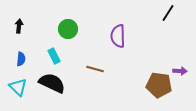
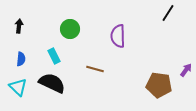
green circle: moved 2 px right
purple arrow: moved 6 px right, 1 px up; rotated 56 degrees counterclockwise
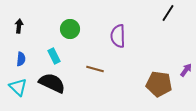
brown pentagon: moved 1 px up
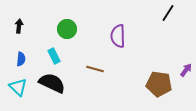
green circle: moved 3 px left
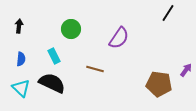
green circle: moved 4 px right
purple semicircle: moved 1 px right, 2 px down; rotated 145 degrees counterclockwise
cyan triangle: moved 3 px right, 1 px down
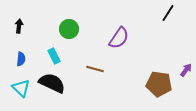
green circle: moved 2 px left
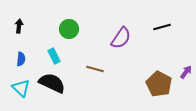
black line: moved 6 px left, 14 px down; rotated 42 degrees clockwise
purple semicircle: moved 2 px right
purple arrow: moved 2 px down
brown pentagon: rotated 20 degrees clockwise
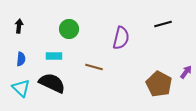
black line: moved 1 px right, 3 px up
purple semicircle: rotated 20 degrees counterclockwise
cyan rectangle: rotated 63 degrees counterclockwise
brown line: moved 1 px left, 2 px up
